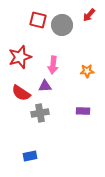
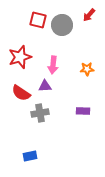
orange star: moved 2 px up
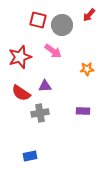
pink arrow: moved 14 px up; rotated 60 degrees counterclockwise
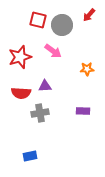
red semicircle: rotated 30 degrees counterclockwise
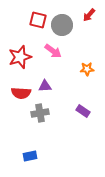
purple rectangle: rotated 32 degrees clockwise
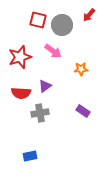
orange star: moved 6 px left
purple triangle: rotated 32 degrees counterclockwise
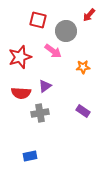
gray circle: moved 4 px right, 6 px down
orange star: moved 2 px right, 2 px up
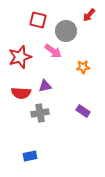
purple triangle: rotated 24 degrees clockwise
